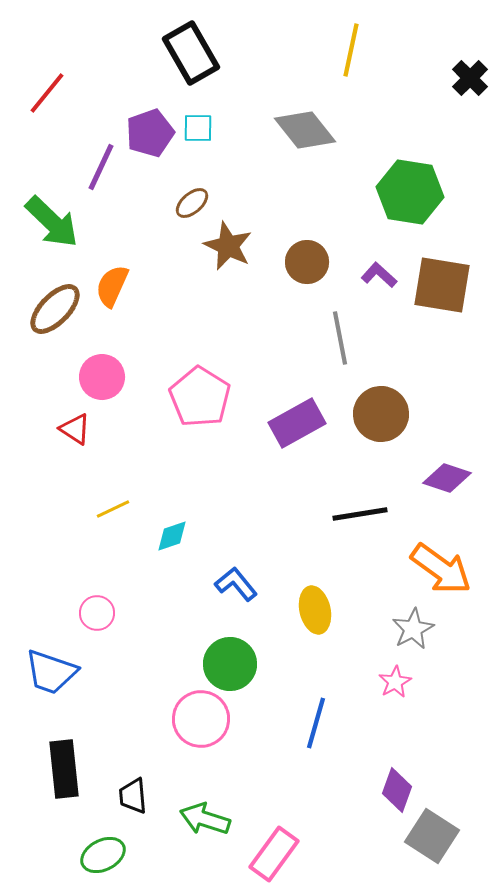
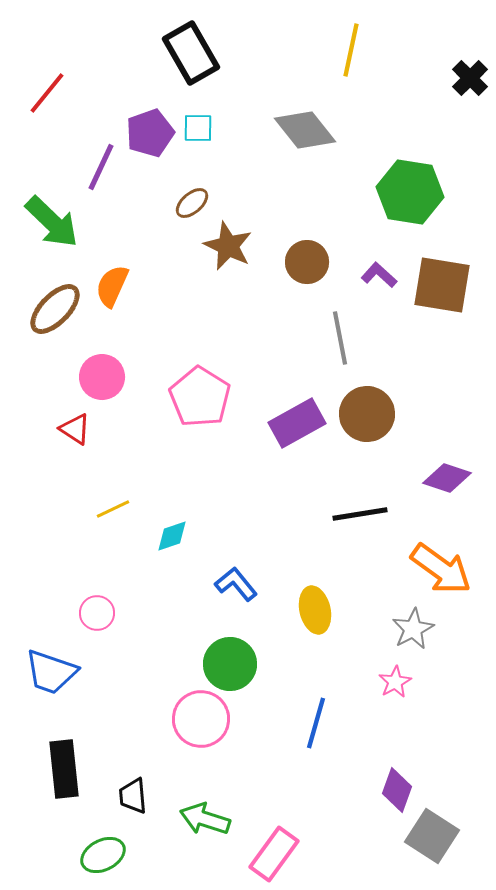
brown circle at (381, 414): moved 14 px left
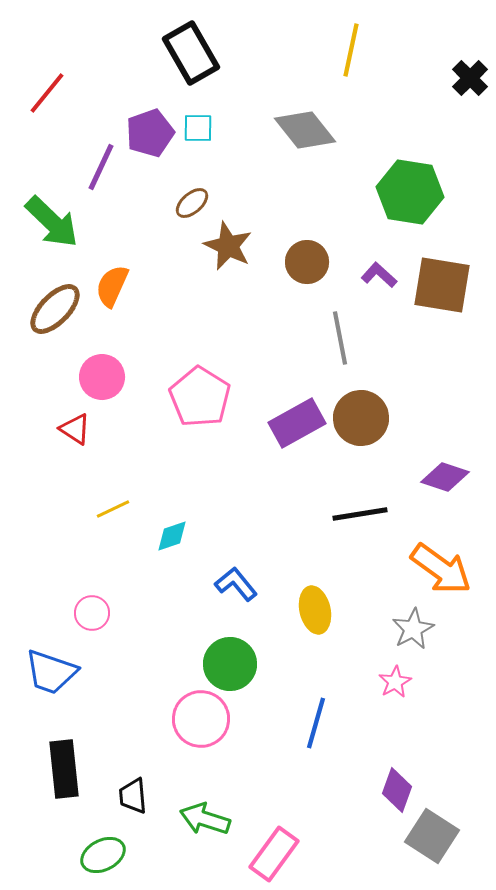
brown circle at (367, 414): moved 6 px left, 4 px down
purple diamond at (447, 478): moved 2 px left, 1 px up
pink circle at (97, 613): moved 5 px left
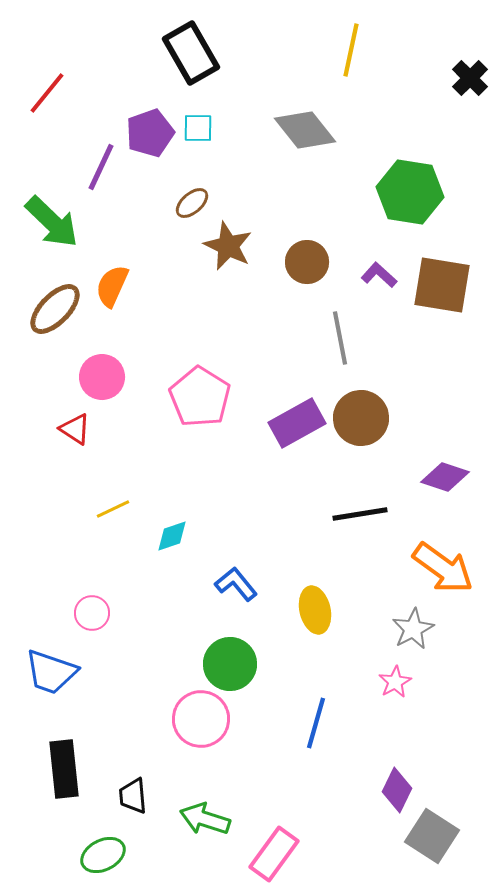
orange arrow at (441, 569): moved 2 px right, 1 px up
purple diamond at (397, 790): rotated 6 degrees clockwise
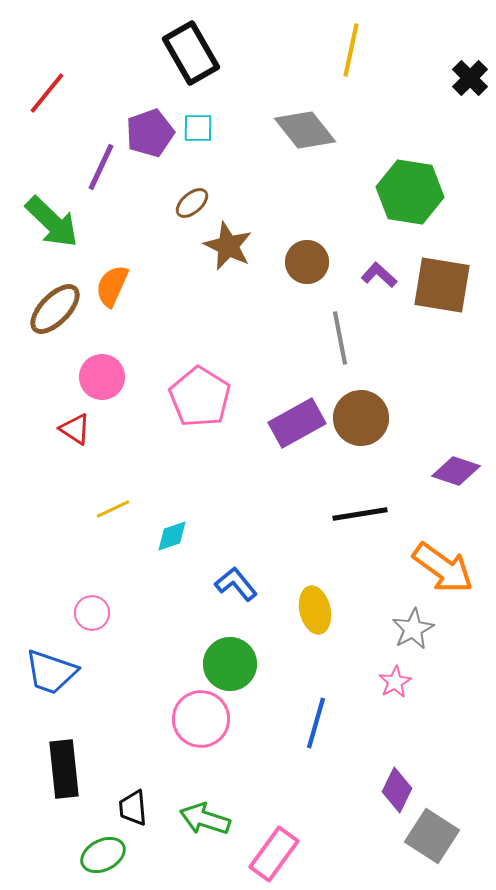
purple diamond at (445, 477): moved 11 px right, 6 px up
black trapezoid at (133, 796): moved 12 px down
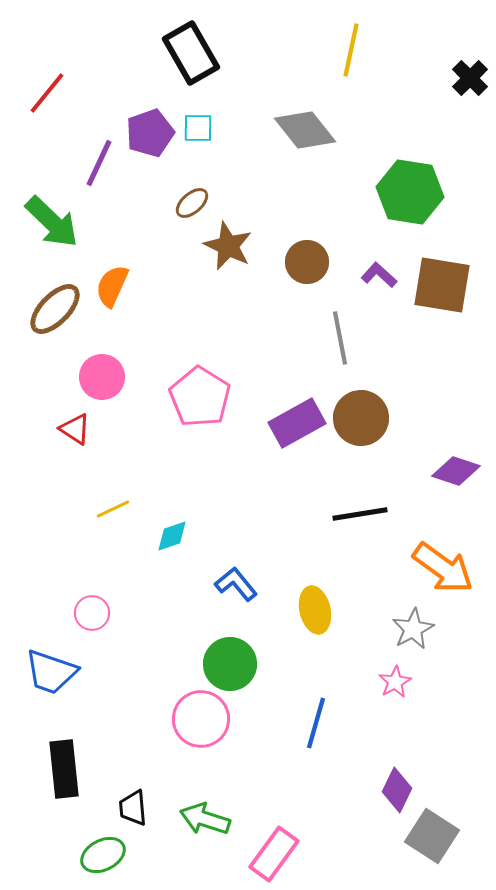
purple line at (101, 167): moved 2 px left, 4 px up
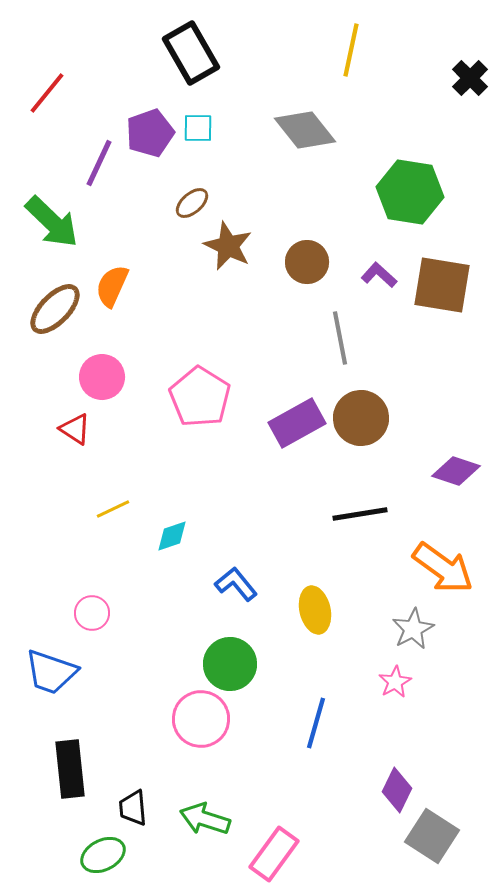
black rectangle at (64, 769): moved 6 px right
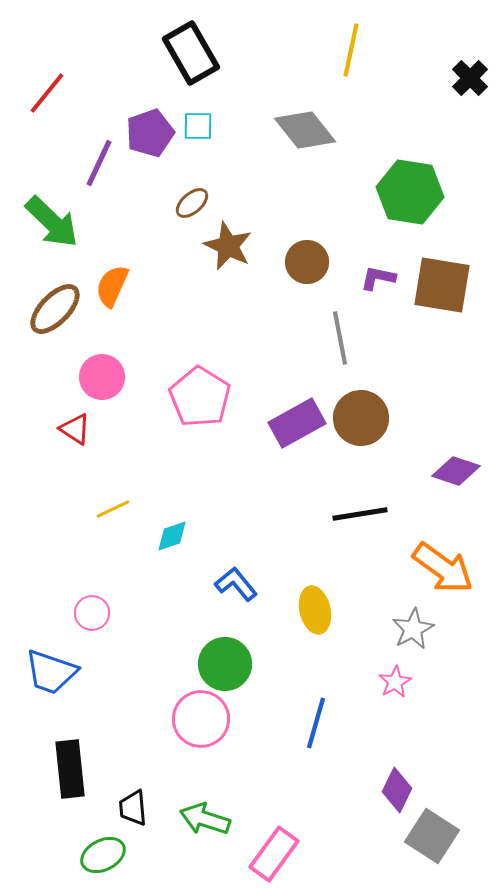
cyan square at (198, 128): moved 2 px up
purple L-shape at (379, 275): moved 1 px left, 3 px down; rotated 30 degrees counterclockwise
green circle at (230, 664): moved 5 px left
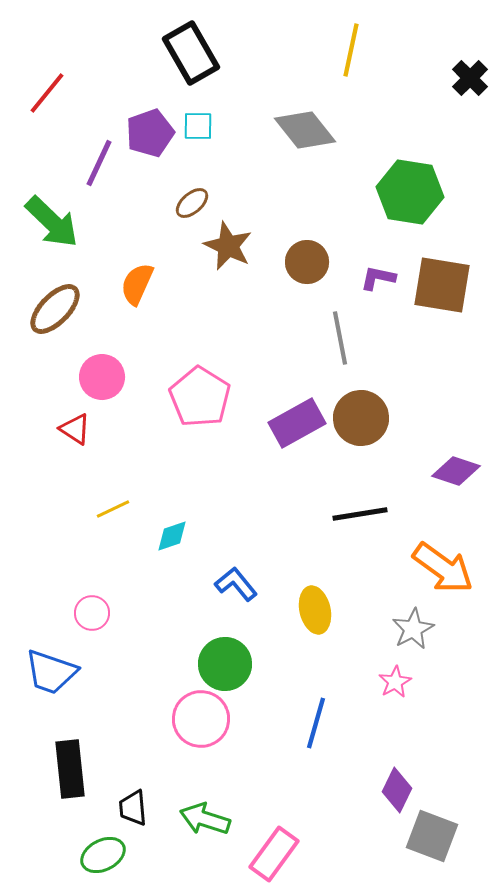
orange semicircle at (112, 286): moved 25 px right, 2 px up
gray square at (432, 836): rotated 12 degrees counterclockwise
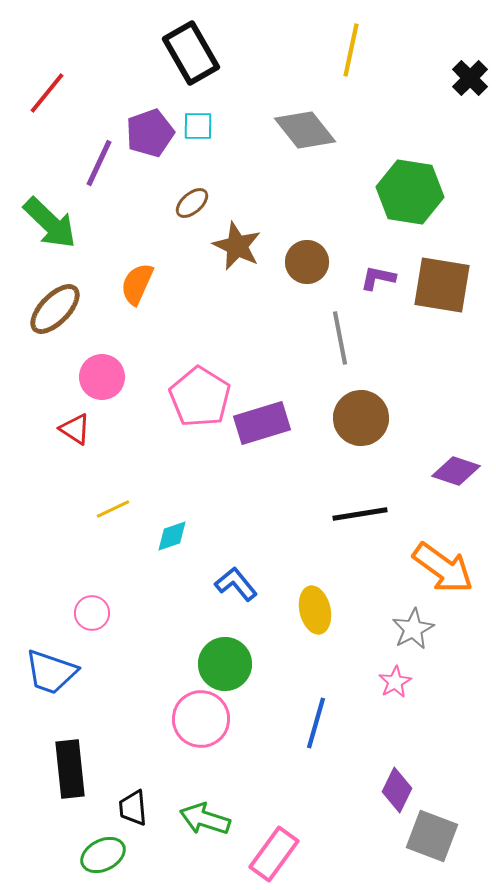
green arrow at (52, 222): moved 2 px left, 1 px down
brown star at (228, 246): moved 9 px right
purple rectangle at (297, 423): moved 35 px left; rotated 12 degrees clockwise
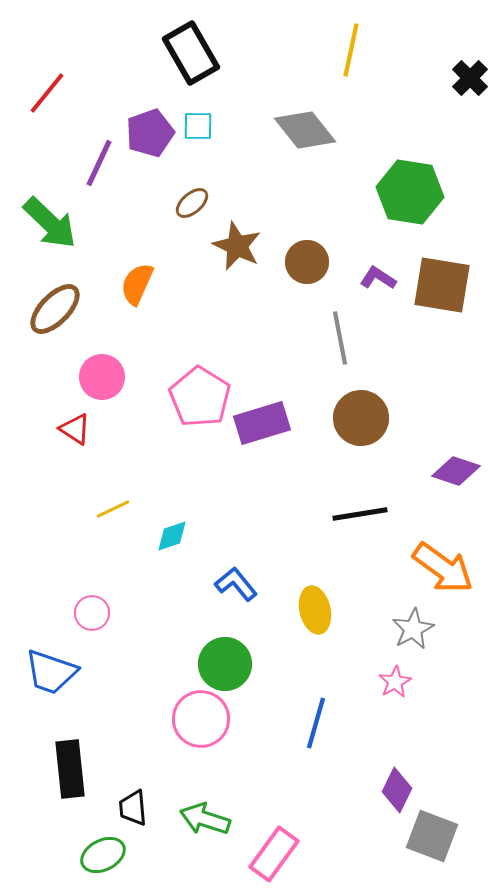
purple L-shape at (378, 278): rotated 21 degrees clockwise
